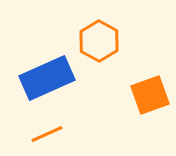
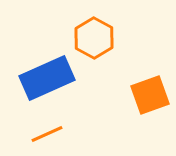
orange hexagon: moved 5 px left, 3 px up
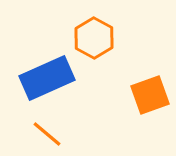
orange line: rotated 64 degrees clockwise
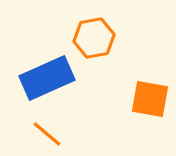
orange hexagon: rotated 21 degrees clockwise
orange square: moved 4 px down; rotated 30 degrees clockwise
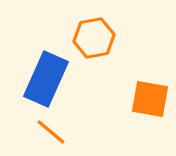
blue rectangle: moved 1 px left, 1 px down; rotated 42 degrees counterclockwise
orange line: moved 4 px right, 2 px up
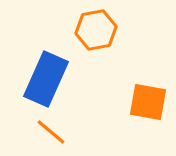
orange hexagon: moved 2 px right, 8 px up
orange square: moved 2 px left, 3 px down
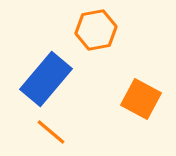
blue rectangle: rotated 16 degrees clockwise
orange square: moved 7 px left, 3 px up; rotated 18 degrees clockwise
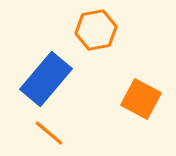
orange line: moved 2 px left, 1 px down
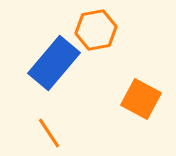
blue rectangle: moved 8 px right, 16 px up
orange line: rotated 16 degrees clockwise
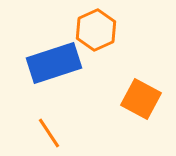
orange hexagon: rotated 15 degrees counterclockwise
blue rectangle: rotated 32 degrees clockwise
